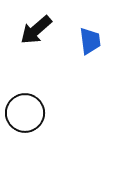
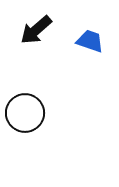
blue trapezoid: rotated 64 degrees counterclockwise
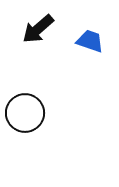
black arrow: moved 2 px right, 1 px up
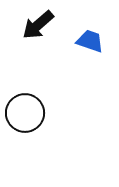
black arrow: moved 4 px up
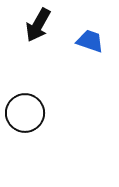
black arrow: rotated 20 degrees counterclockwise
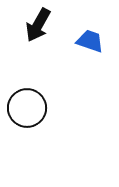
black circle: moved 2 px right, 5 px up
